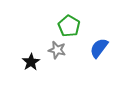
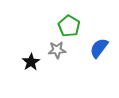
gray star: rotated 18 degrees counterclockwise
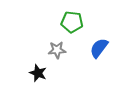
green pentagon: moved 3 px right, 4 px up; rotated 25 degrees counterclockwise
black star: moved 7 px right, 11 px down; rotated 18 degrees counterclockwise
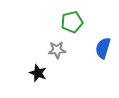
green pentagon: rotated 20 degrees counterclockwise
blue semicircle: moved 4 px right; rotated 20 degrees counterclockwise
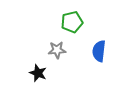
blue semicircle: moved 4 px left, 3 px down; rotated 10 degrees counterclockwise
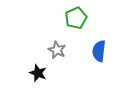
green pentagon: moved 4 px right, 4 px up; rotated 10 degrees counterclockwise
gray star: rotated 30 degrees clockwise
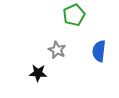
green pentagon: moved 2 px left, 3 px up
black star: rotated 18 degrees counterclockwise
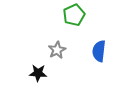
gray star: rotated 18 degrees clockwise
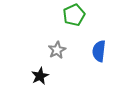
black star: moved 2 px right, 3 px down; rotated 30 degrees counterclockwise
